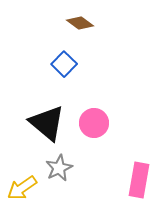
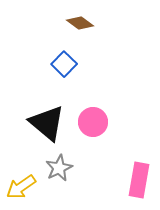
pink circle: moved 1 px left, 1 px up
yellow arrow: moved 1 px left, 1 px up
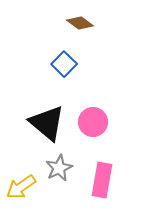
pink rectangle: moved 37 px left
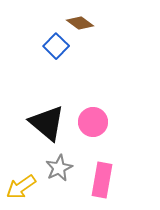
blue square: moved 8 px left, 18 px up
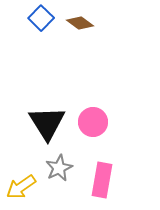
blue square: moved 15 px left, 28 px up
black triangle: rotated 18 degrees clockwise
